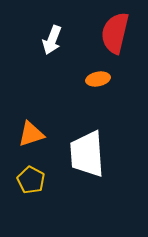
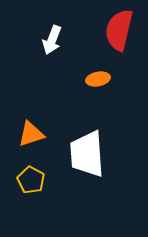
red semicircle: moved 4 px right, 3 px up
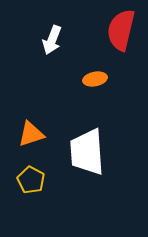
red semicircle: moved 2 px right
orange ellipse: moved 3 px left
white trapezoid: moved 2 px up
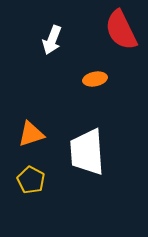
red semicircle: rotated 39 degrees counterclockwise
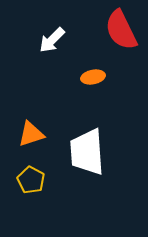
white arrow: rotated 24 degrees clockwise
orange ellipse: moved 2 px left, 2 px up
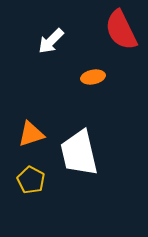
white arrow: moved 1 px left, 1 px down
white trapezoid: moved 8 px left, 1 px down; rotated 9 degrees counterclockwise
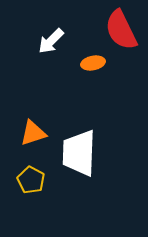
orange ellipse: moved 14 px up
orange triangle: moved 2 px right, 1 px up
white trapezoid: rotated 15 degrees clockwise
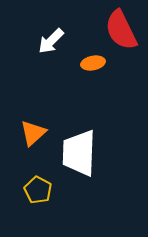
orange triangle: rotated 24 degrees counterclockwise
yellow pentagon: moved 7 px right, 10 px down
